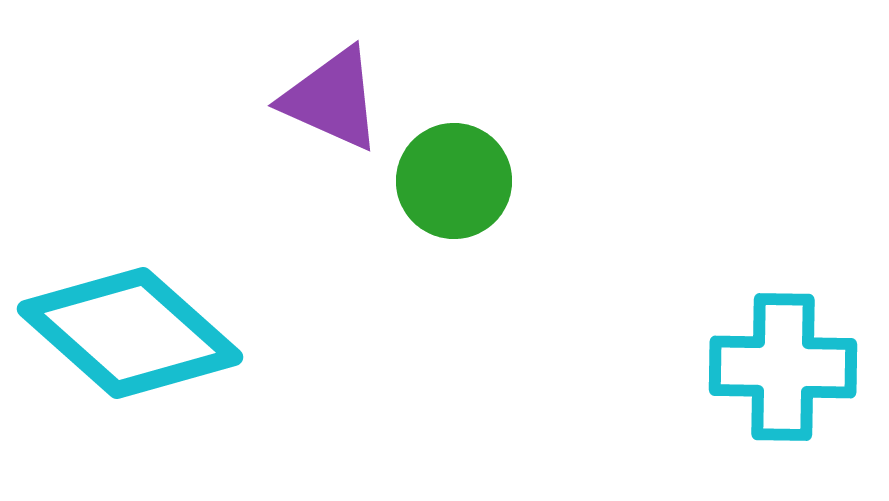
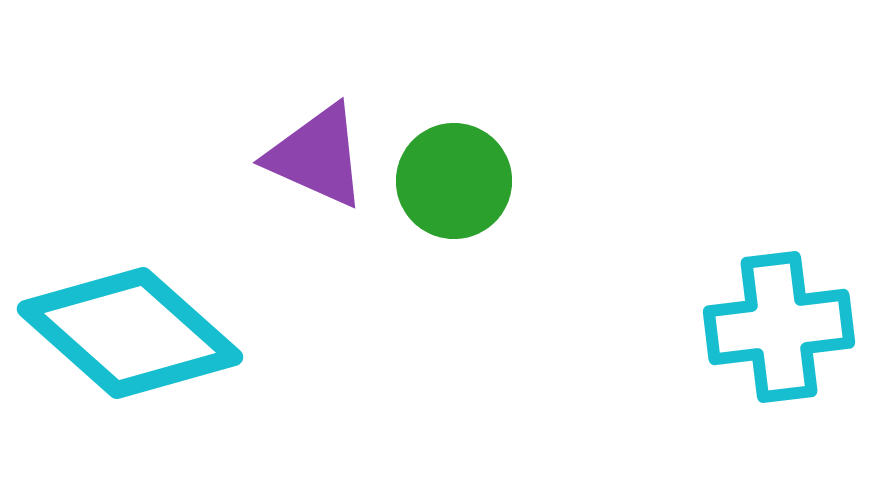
purple triangle: moved 15 px left, 57 px down
cyan cross: moved 4 px left, 40 px up; rotated 8 degrees counterclockwise
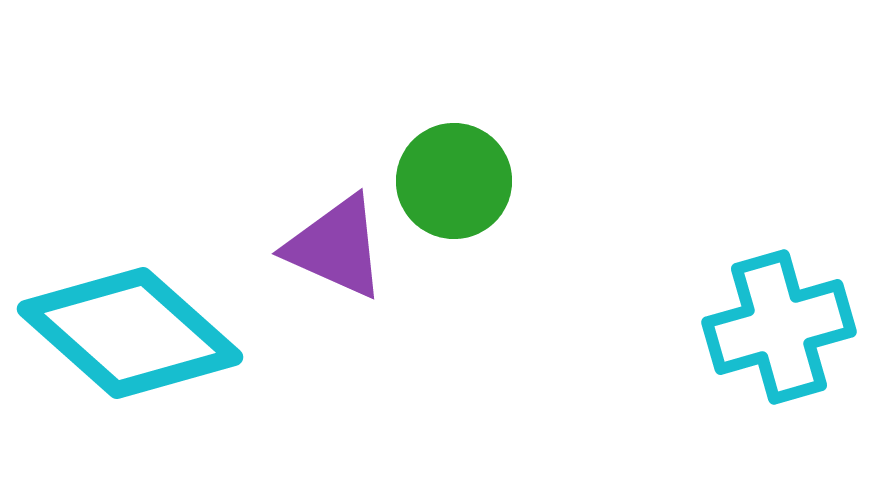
purple triangle: moved 19 px right, 91 px down
cyan cross: rotated 9 degrees counterclockwise
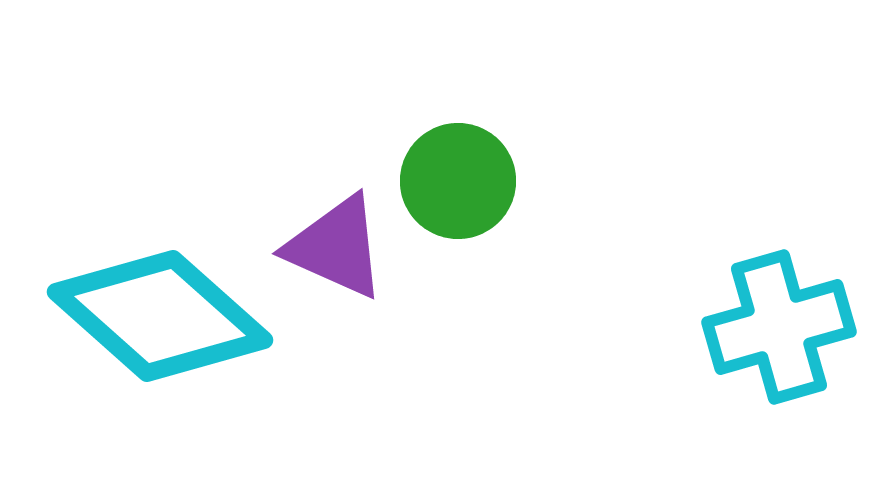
green circle: moved 4 px right
cyan diamond: moved 30 px right, 17 px up
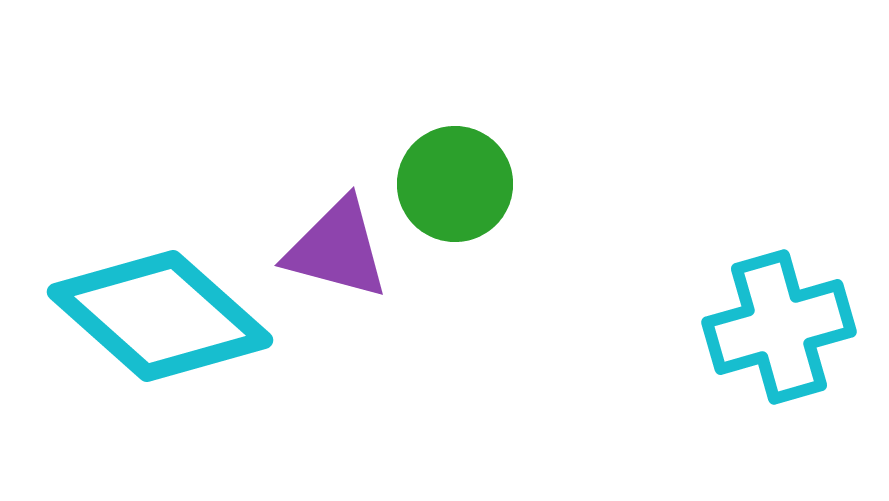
green circle: moved 3 px left, 3 px down
purple triangle: moved 1 px right, 2 px down; rotated 9 degrees counterclockwise
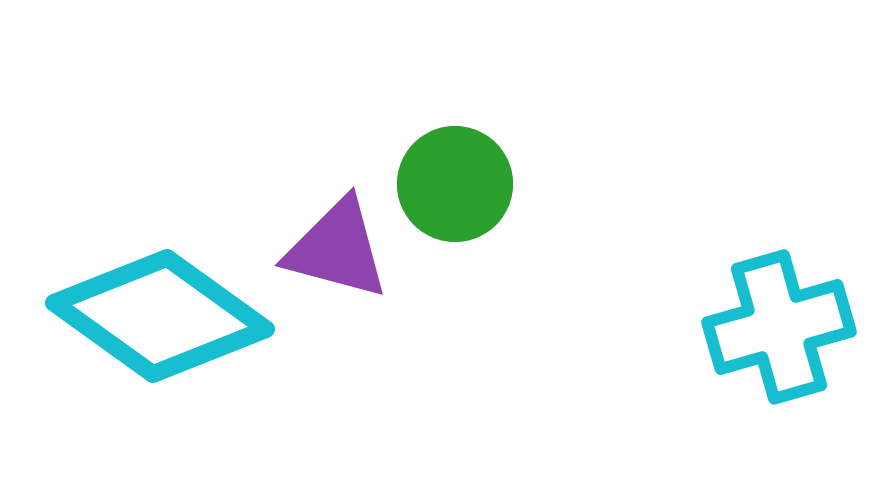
cyan diamond: rotated 6 degrees counterclockwise
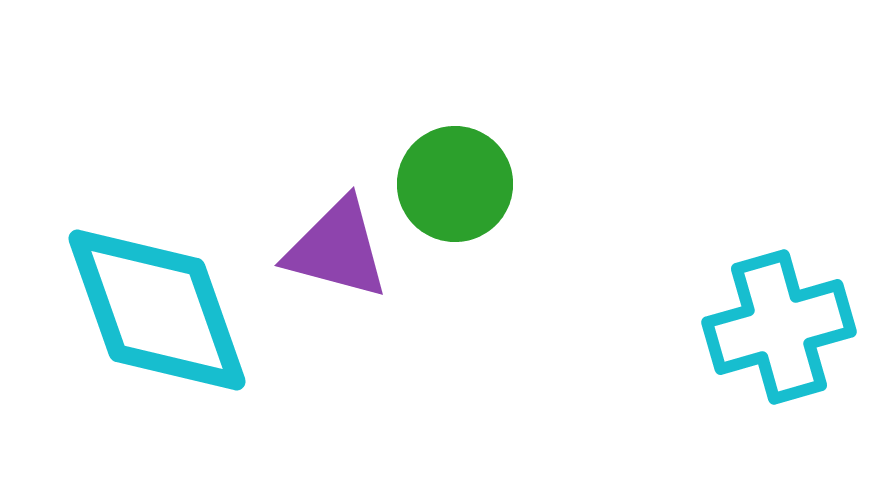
cyan diamond: moved 3 px left, 6 px up; rotated 35 degrees clockwise
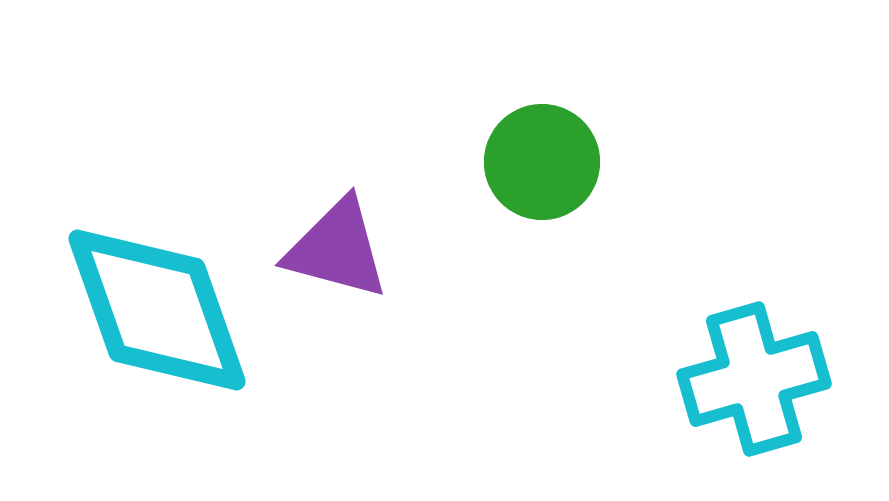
green circle: moved 87 px right, 22 px up
cyan cross: moved 25 px left, 52 px down
